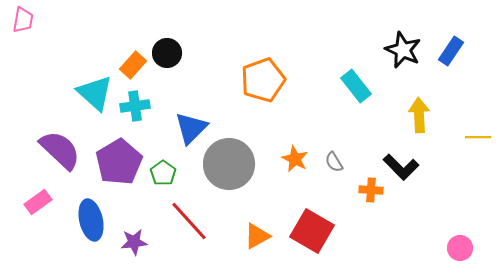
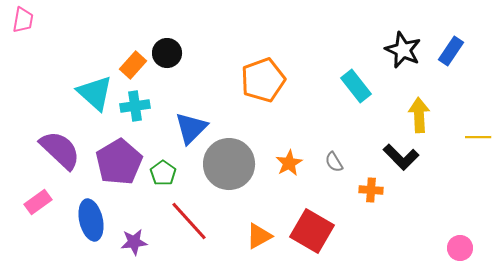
orange star: moved 6 px left, 4 px down; rotated 16 degrees clockwise
black L-shape: moved 10 px up
orange triangle: moved 2 px right
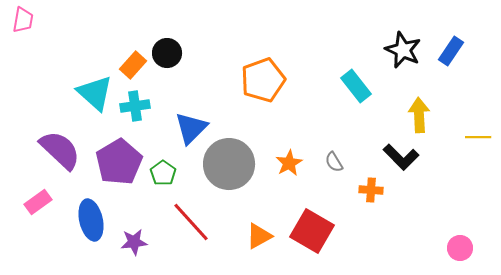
red line: moved 2 px right, 1 px down
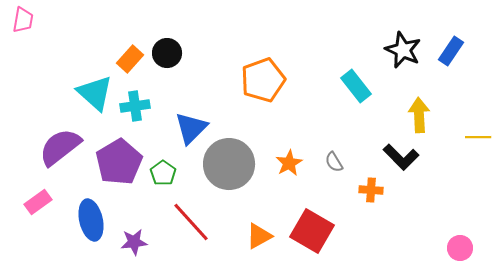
orange rectangle: moved 3 px left, 6 px up
purple semicircle: moved 3 px up; rotated 81 degrees counterclockwise
